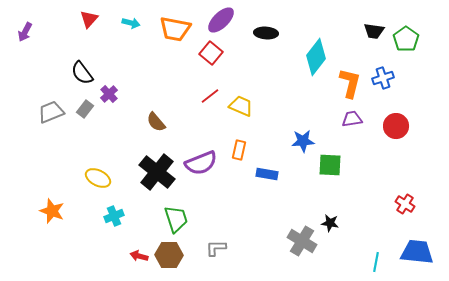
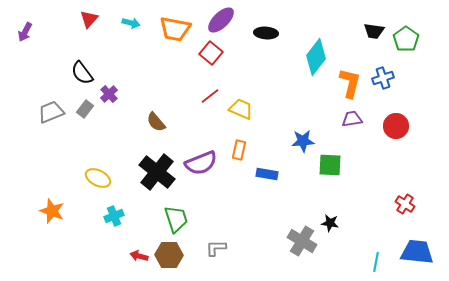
yellow trapezoid: moved 3 px down
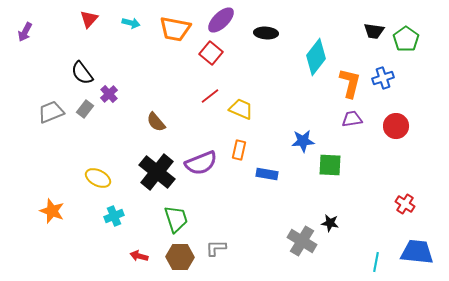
brown hexagon: moved 11 px right, 2 px down
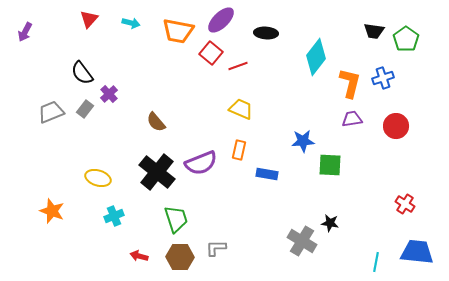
orange trapezoid: moved 3 px right, 2 px down
red line: moved 28 px right, 30 px up; rotated 18 degrees clockwise
yellow ellipse: rotated 10 degrees counterclockwise
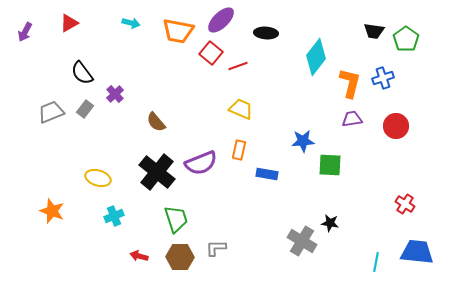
red triangle: moved 20 px left, 4 px down; rotated 18 degrees clockwise
purple cross: moved 6 px right
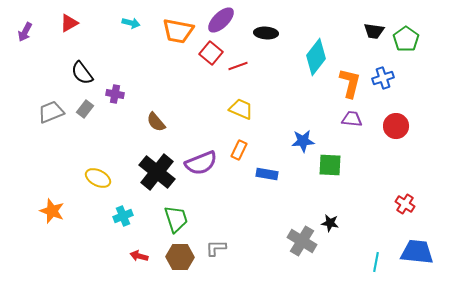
purple cross: rotated 36 degrees counterclockwise
purple trapezoid: rotated 15 degrees clockwise
orange rectangle: rotated 12 degrees clockwise
yellow ellipse: rotated 10 degrees clockwise
cyan cross: moved 9 px right
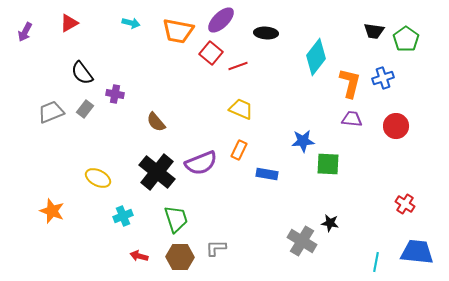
green square: moved 2 px left, 1 px up
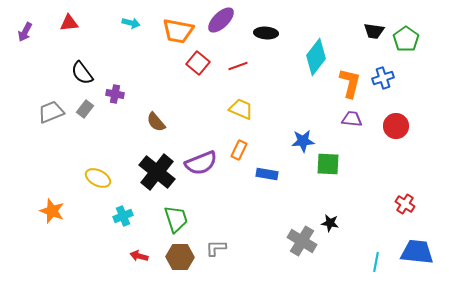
red triangle: rotated 24 degrees clockwise
red square: moved 13 px left, 10 px down
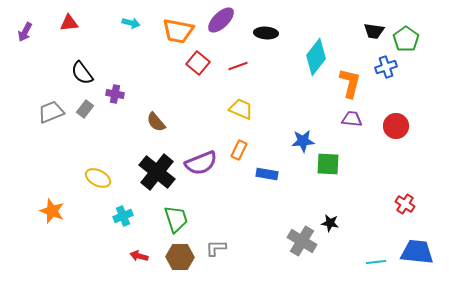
blue cross: moved 3 px right, 11 px up
cyan line: rotated 72 degrees clockwise
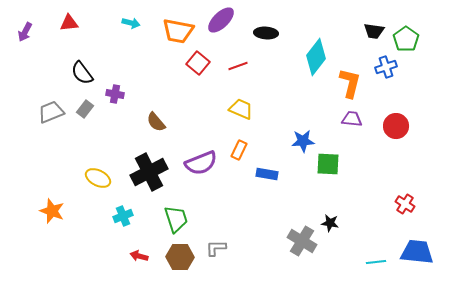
black cross: moved 8 px left; rotated 24 degrees clockwise
